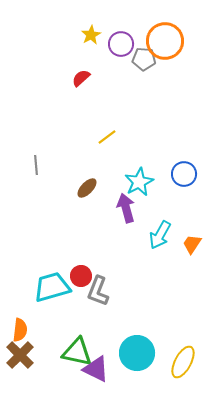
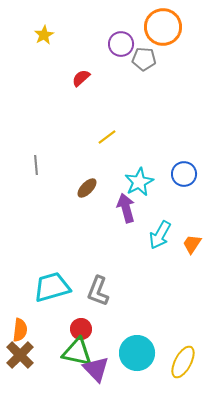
yellow star: moved 47 px left
orange circle: moved 2 px left, 14 px up
red circle: moved 53 px down
purple triangle: rotated 20 degrees clockwise
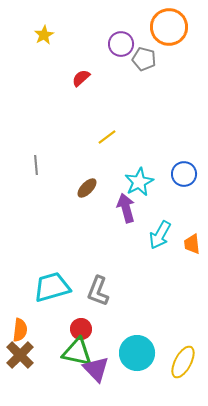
orange circle: moved 6 px right
gray pentagon: rotated 10 degrees clockwise
orange trapezoid: rotated 40 degrees counterclockwise
